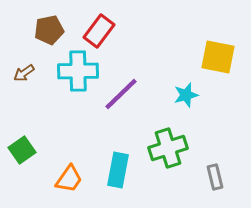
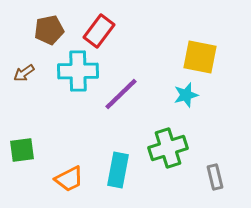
yellow square: moved 18 px left
green square: rotated 28 degrees clockwise
orange trapezoid: rotated 28 degrees clockwise
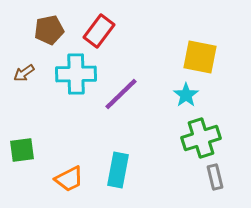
cyan cross: moved 2 px left, 3 px down
cyan star: rotated 20 degrees counterclockwise
green cross: moved 33 px right, 10 px up
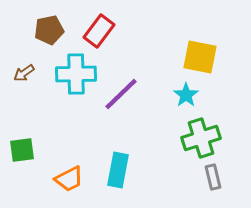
gray rectangle: moved 2 px left
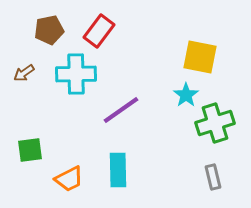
purple line: moved 16 px down; rotated 9 degrees clockwise
green cross: moved 14 px right, 15 px up
green square: moved 8 px right
cyan rectangle: rotated 12 degrees counterclockwise
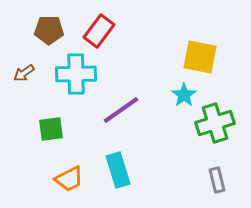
brown pentagon: rotated 12 degrees clockwise
cyan star: moved 2 px left
green square: moved 21 px right, 21 px up
cyan rectangle: rotated 16 degrees counterclockwise
gray rectangle: moved 4 px right, 3 px down
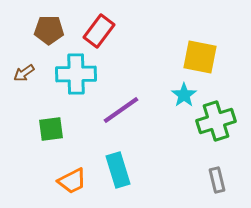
green cross: moved 1 px right, 2 px up
orange trapezoid: moved 3 px right, 2 px down
